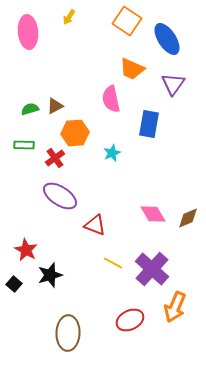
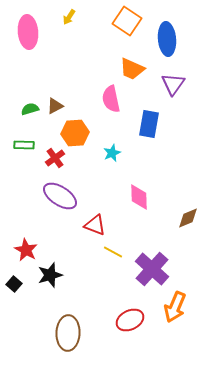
blue ellipse: rotated 28 degrees clockwise
pink diamond: moved 14 px left, 17 px up; rotated 28 degrees clockwise
yellow line: moved 11 px up
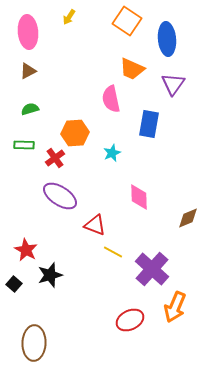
brown triangle: moved 27 px left, 35 px up
brown ellipse: moved 34 px left, 10 px down
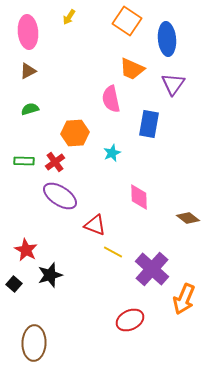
green rectangle: moved 16 px down
red cross: moved 4 px down
brown diamond: rotated 60 degrees clockwise
orange arrow: moved 9 px right, 8 px up
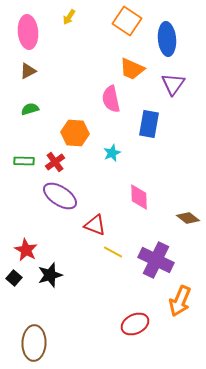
orange hexagon: rotated 8 degrees clockwise
purple cross: moved 4 px right, 9 px up; rotated 16 degrees counterclockwise
black square: moved 6 px up
orange arrow: moved 4 px left, 2 px down
red ellipse: moved 5 px right, 4 px down
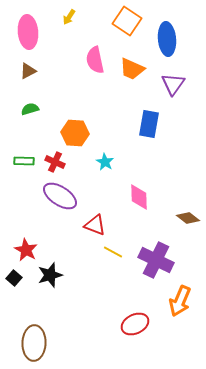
pink semicircle: moved 16 px left, 39 px up
cyan star: moved 7 px left, 9 px down; rotated 18 degrees counterclockwise
red cross: rotated 30 degrees counterclockwise
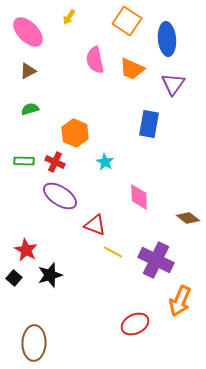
pink ellipse: rotated 40 degrees counterclockwise
orange hexagon: rotated 20 degrees clockwise
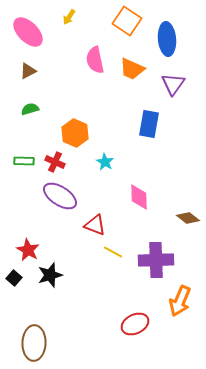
red star: moved 2 px right
purple cross: rotated 28 degrees counterclockwise
